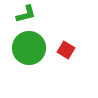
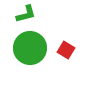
green circle: moved 1 px right
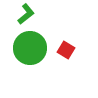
green L-shape: rotated 25 degrees counterclockwise
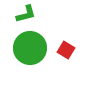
green L-shape: rotated 25 degrees clockwise
